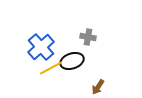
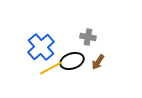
brown arrow: moved 25 px up
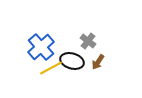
gray cross: moved 4 px down; rotated 28 degrees clockwise
black ellipse: rotated 35 degrees clockwise
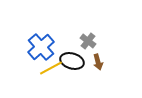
brown arrow: rotated 49 degrees counterclockwise
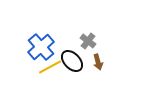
black ellipse: rotated 30 degrees clockwise
yellow line: moved 1 px left, 1 px up
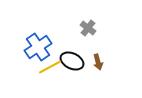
gray cross: moved 13 px up
blue cross: moved 3 px left; rotated 8 degrees clockwise
black ellipse: rotated 20 degrees counterclockwise
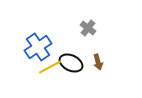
black ellipse: moved 1 px left, 2 px down
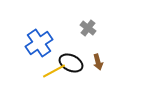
blue cross: moved 1 px right, 4 px up
yellow line: moved 4 px right, 4 px down
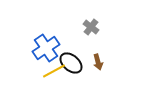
gray cross: moved 3 px right, 1 px up
blue cross: moved 7 px right, 5 px down
black ellipse: rotated 15 degrees clockwise
